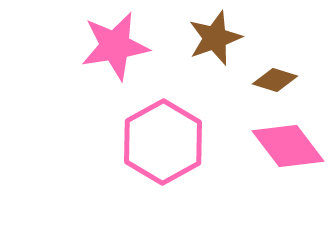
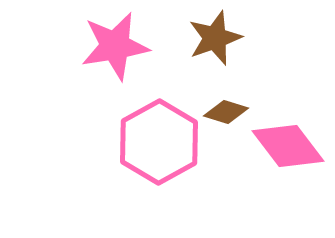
brown diamond: moved 49 px left, 32 px down
pink hexagon: moved 4 px left
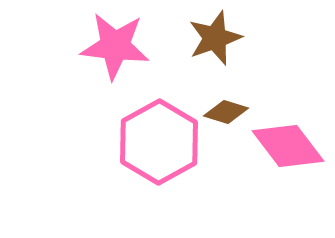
pink star: rotated 16 degrees clockwise
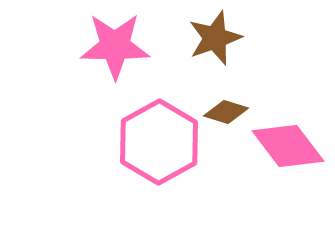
pink star: rotated 6 degrees counterclockwise
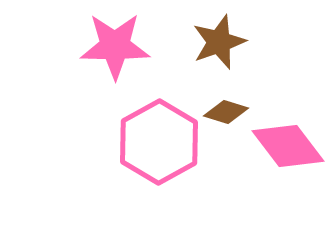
brown star: moved 4 px right, 4 px down
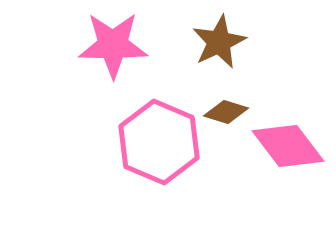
brown star: rotated 6 degrees counterclockwise
pink star: moved 2 px left, 1 px up
pink hexagon: rotated 8 degrees counterclockwise
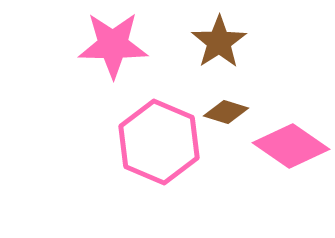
brown star: rotated 8 degrees counterclockwise
pink diamond: moved 3 px right; rotated 18 degrees counterclockwise
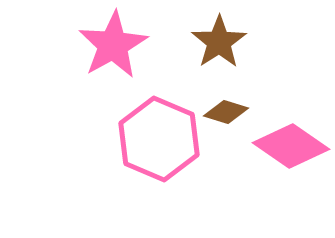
pink star: rotated 30 degrees counterclockwise
pink hexagon: moved 3 px up
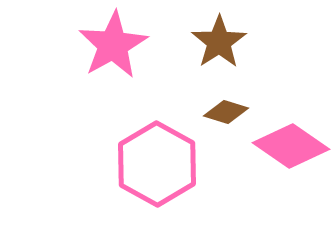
pink hexagon: moved 2 px left, 25 px down; rotated 6 degrees clockwise
